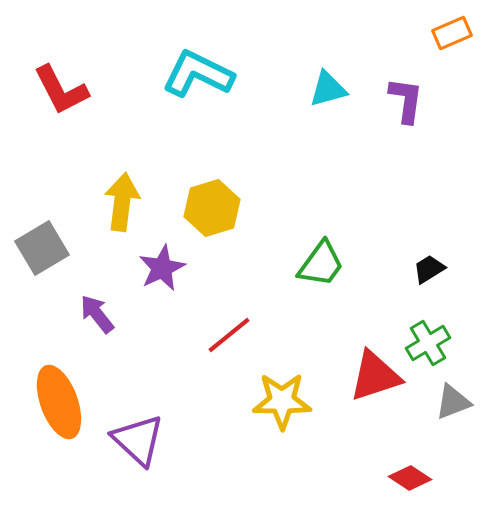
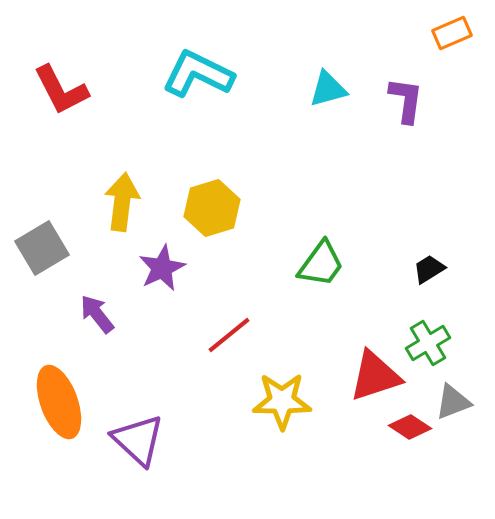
red diamond: moved 51 px up
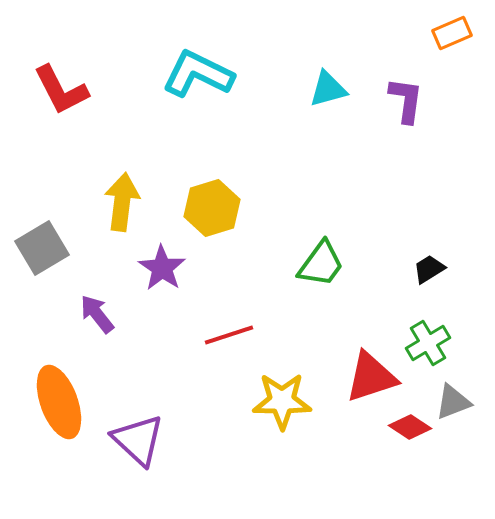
purple star: rotated 12 degrees counterclockwise
red line: rotated 21 degrees clockwise
red triangle: moved 4 px left, 1 px down
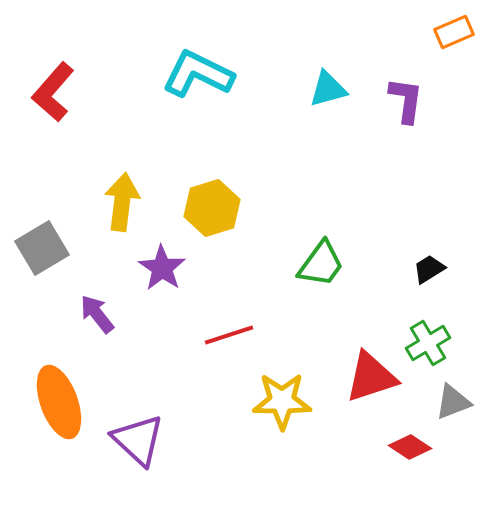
orange rectangle: moved 2 px right, 1 px up
red L-shape: moved 8 px left, 2 px down; rotated 68 degrees clockwise
red diamond: moved 20 px down
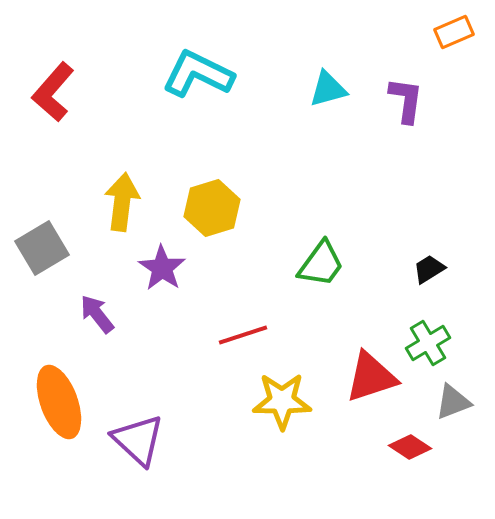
red line: moved 14 px right
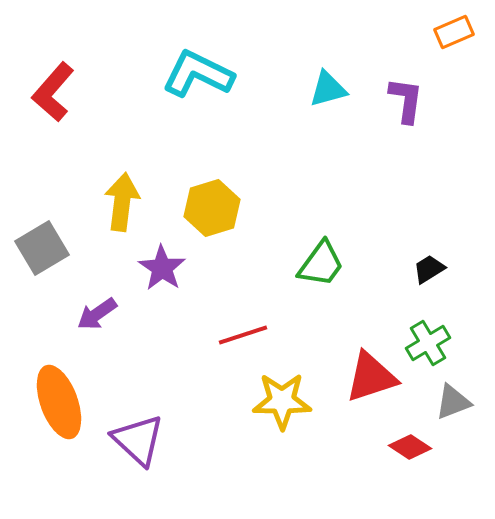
purple arrow: rotated 87 degrees counterclockwise
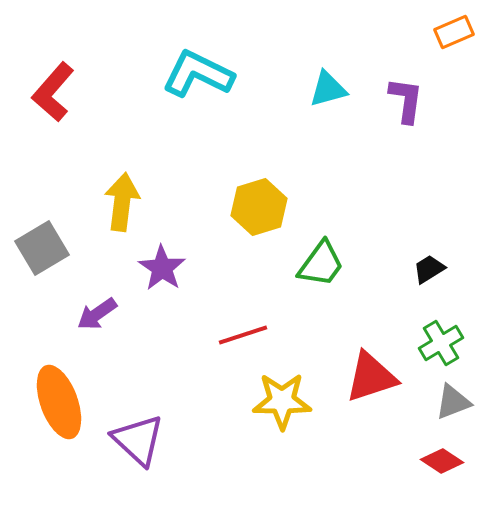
yellow hexagon: moved 47 px right, 1 px up
green cross: moved 13 px right
red diamond: moved 32 px right, 14 px down
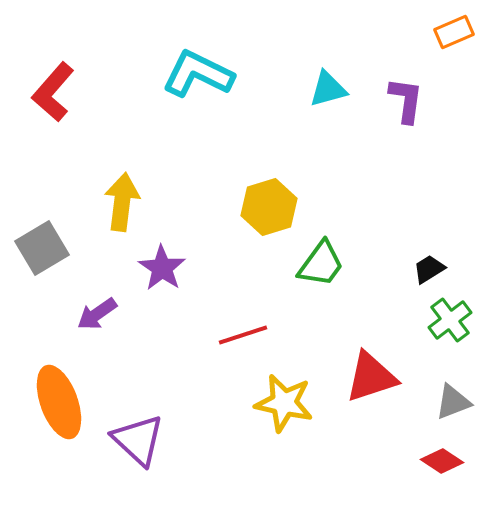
yellow hexagon: moved 10 px right
green cross: moved 9 px right, 23 px up; rotated 6 degrees counterclockwise
yellow star: moved 2 px right, 2 px down; rotated 12 degrees clockwise
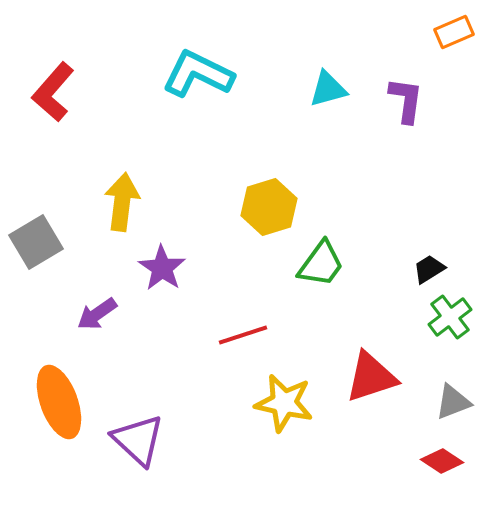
gray square: moved 6 px left, 6 px up
green cross: moved 3 px up
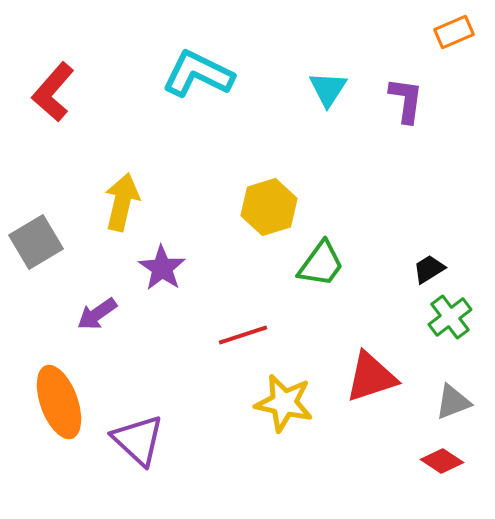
cyan triangle: rotated 42 degrees counterclockwise
yellow arrow: rotated 6 degrees clockwise
